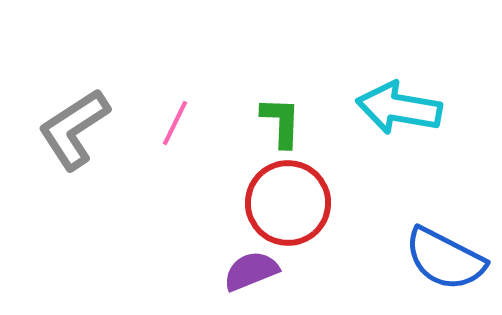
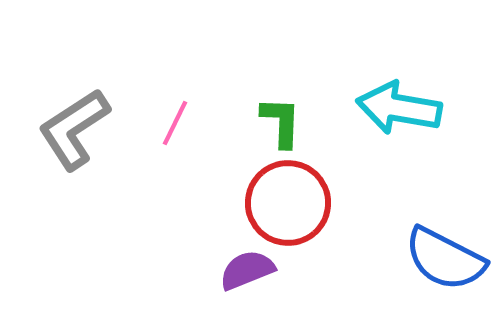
purple semicircle: moved 4 px left, 1 px up
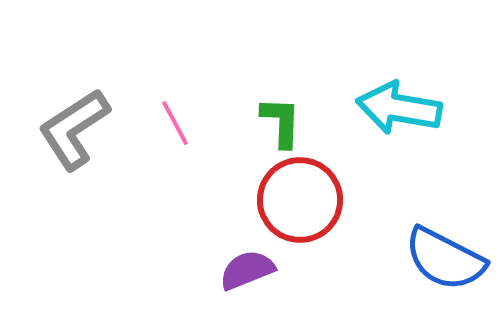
pink line: rotated 54 degrees counterclockwise
red circle: moved 12 px right, 3 px up
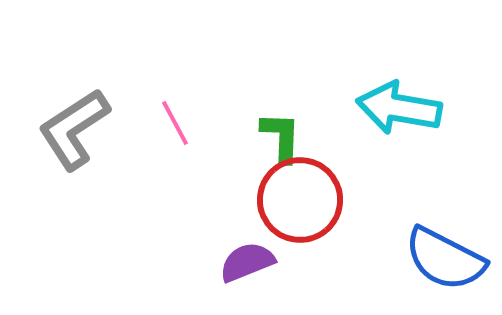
green L-shape: moved 15 px down
purple semicircle: moved 8 px up
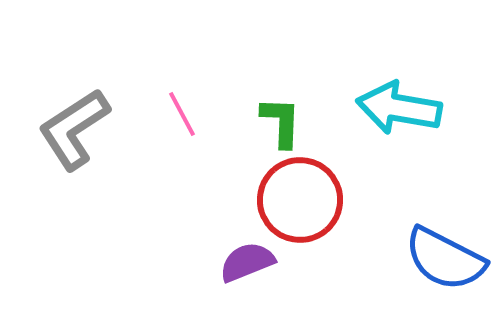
pink line: moved 7 px right, 9 px up
green L-shape: moved 15 px up
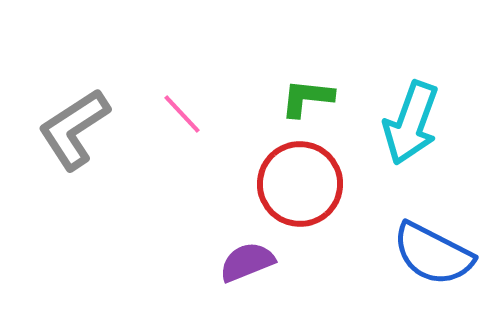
cyan arrow: moved 12 px right, 15 px down; rotated 80 degrees counterclockwise
pink line: rotated 15 degrees counterclockwise
green L-shape: moved 26 px right, 24 px up; rotated 86 degrees counterclockwise
red circle: moved 16 px up
blue semicircle: moved 12 px left, 5 px up
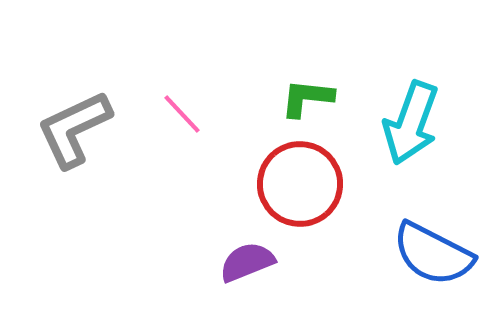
gray L-shape: rotated 8 degrees clockwise
